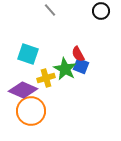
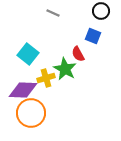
gray line: moved 3 px right, 3 px down; rotated 24 degrees counterclockwise
cyan square: rotated 20 degrees clockwise
blue square: moved 12 px right, 30 px up
purple diamond: rotated 20 degrees counterclockwise
orange circle: moved 2 px down
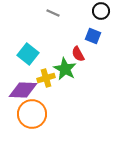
orange circle: moved 1 px right, 1 px down
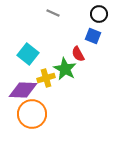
black circle: moved 2 px left, 3 px down
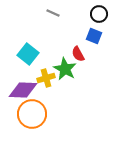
blue square: moved 1 px right
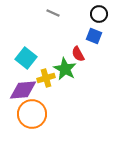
cyan square: moved 2 px left, 4 px down
purple diamond: rotated 8 degrees counterclockwise
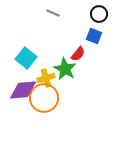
red semicircle: rotated 112 degrees counterclockwise
orange circle: moved 12 px right, 16 px up
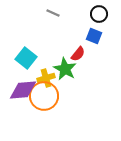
orange circle: moved 2 px up
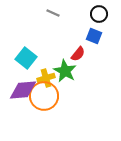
green star: moved 2 px down
